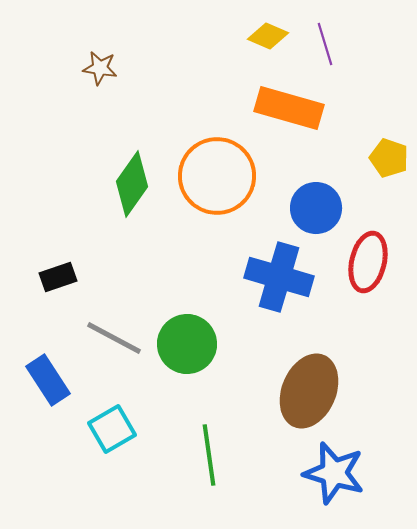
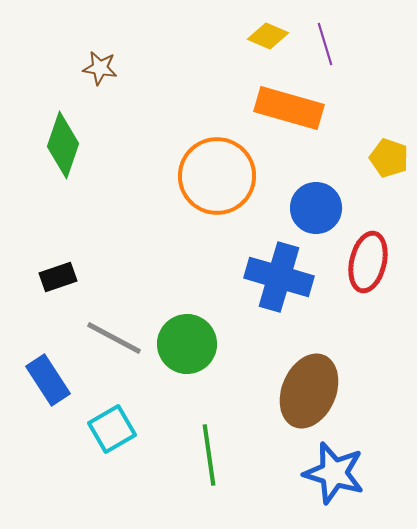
green diamond: moved 69 px left, 39 px up; rotated 16 degrees counterclockwise
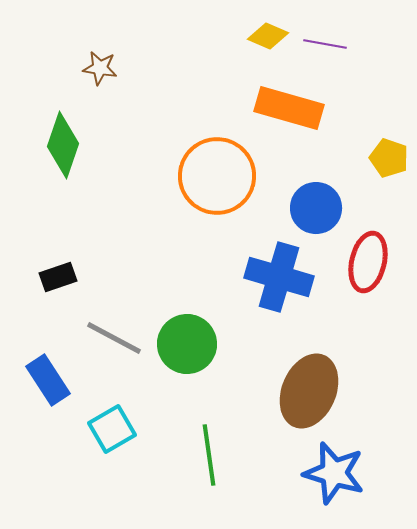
purple line: rotated 63 degrees counterclockwise
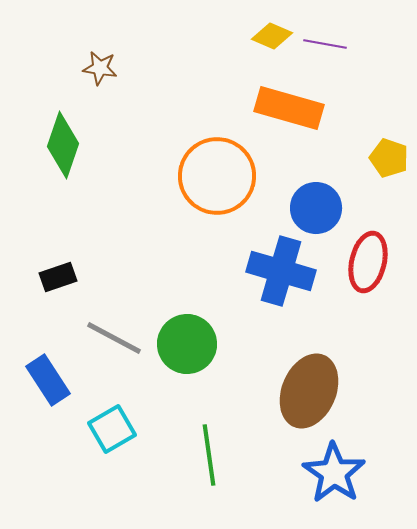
yellow diamond: moved 4 px right
blue cross: moved 2 px right, 6 px up
blue star: rotated 18 degrees clockwise
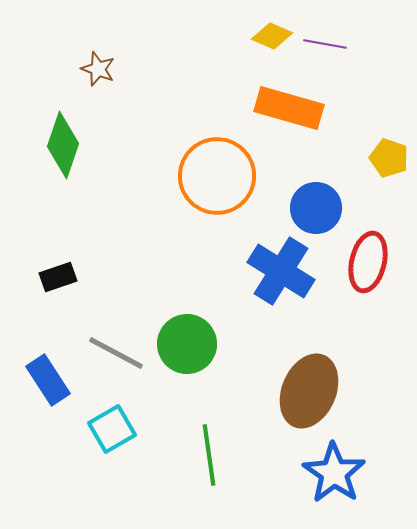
brown star: moved 2 px left, 1 px down; rotated 12 degrees clockwise
blue cross: rotated 16 degrees clockwise
gray line: moved 2 px right, 15 px down
